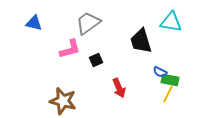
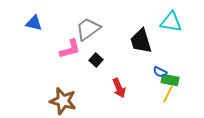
gray trapezoid: moved 6 px down
black square: rotated 24 degrees counterclockwise
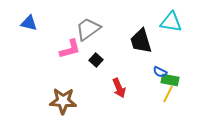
blue triangle: moved 5 px left
brown star: rotated 12 degrees counterclockwise
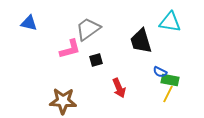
cyan triangle: moved 1 px left
black square: rotated 32 degrees clockwise
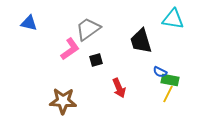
cyan triangle: moved 3 px right, 3 px up
pink L-shape: rotated 20 degrees counterclockwise
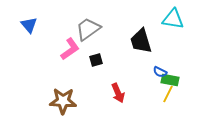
blue triangle: moved 2 px down; rotated 36 degrees clockwise
red arrow: moved 1 px left, 5 px down
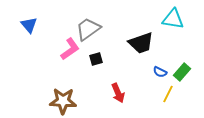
black trapezoid: moved 2 px down; rotated 92 degrees counterclockwise
black square: moved 1 px up
green rectangle: moved 12 px right, 8 px up; rotated 60 degrees counterclockwise
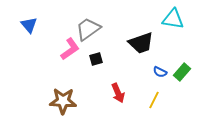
yellow line: moved 14 px left, 6 px down
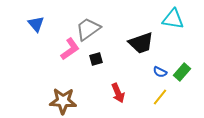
blue triangle: moved 7 px right, 1 px up
yellow line: moved 6 px right, 3 px up; rotated 12 degrees clockwise
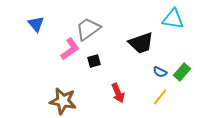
black square: moved 2 px left, 2 px down
brown star: rotated 8 degrees clockwise
